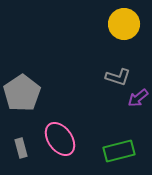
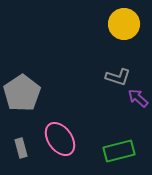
purple arrow: rotated 80 degrees clockwise
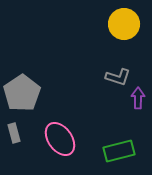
purple arrow: rotated 50 degrees clockwise
gray rectangle: moved 7 px left, 15 px up
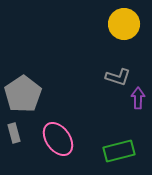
gray pentagon: moved 1 px right, 1 px down
pink ellipse: moved 2 px left
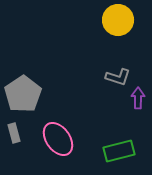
yellow circle: moved 6 px left, 4 px up
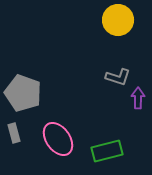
gray pentagon: moved 1 px up; rotated 18 degrees counterclockwise
green rectangle: moved 12 px left
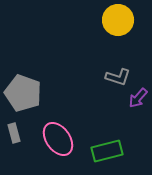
purple arrow: rotated 140 degrees counterclockwise
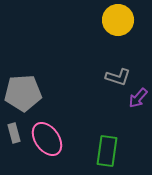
gray pentagon: rotated 24 degrees counterclockwise
pink ellipse: moved 11 px left
green rectangle: rotated 68 degrees counterclockwise
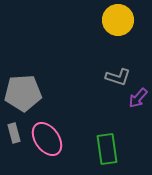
green rectangle: moved 2 px up; rotated 16 degrees counterclockwise
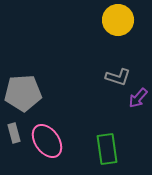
pink ellipse: moved 2 px down
